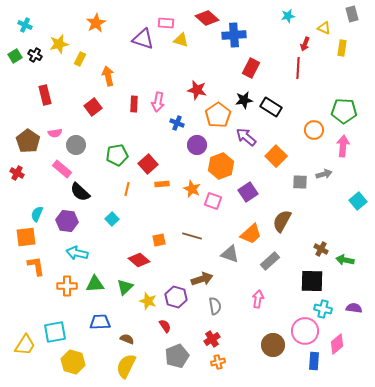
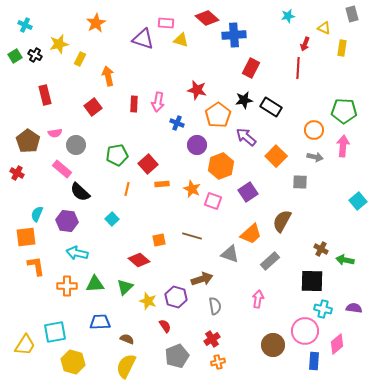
gray arrow at (324, 174): moved 9 px left, 17 px up; rotated 28 degrees clockwise
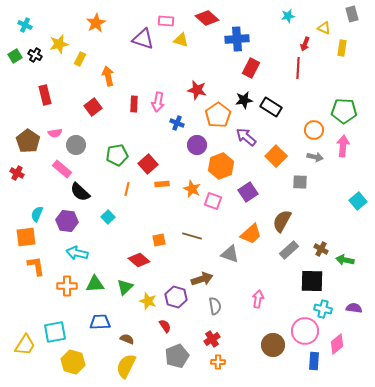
pink rectangle at (166, 23): moved 2 px up
blue cross at (234, 35): moved 3 px right, 4 px down
cyan square at (112, 219): moved 4 px left, 2 px up
gray rectangle at (270, 261): moved 19 px right, 11 px up
orange cross at (218, 362): rotated 16 degrees clockwise
